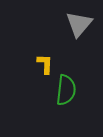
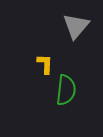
gray triangle: moved 3 px left, 2 px down
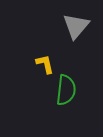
yellow L-shape: rotated 15 degrees counterclockwise
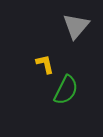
green semicircle: rotated 20 degrees clockwise
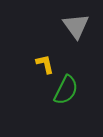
gray triangle: rotated 16 degrees counterclockwise
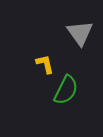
gray triangle: moved 4 px right, 7 px down
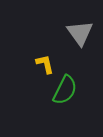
green semicircle: moved 1 px left
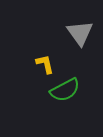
green semicircle: rotated 36 degrees clockwise
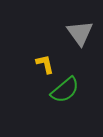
green semicircle: rotated 12 degrees counterclockwise
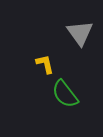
green semicircle: moved 4 px down; rotated 92 degrees clockwise
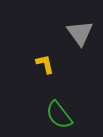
green semicircle: moved 6 px left, 21 px down
